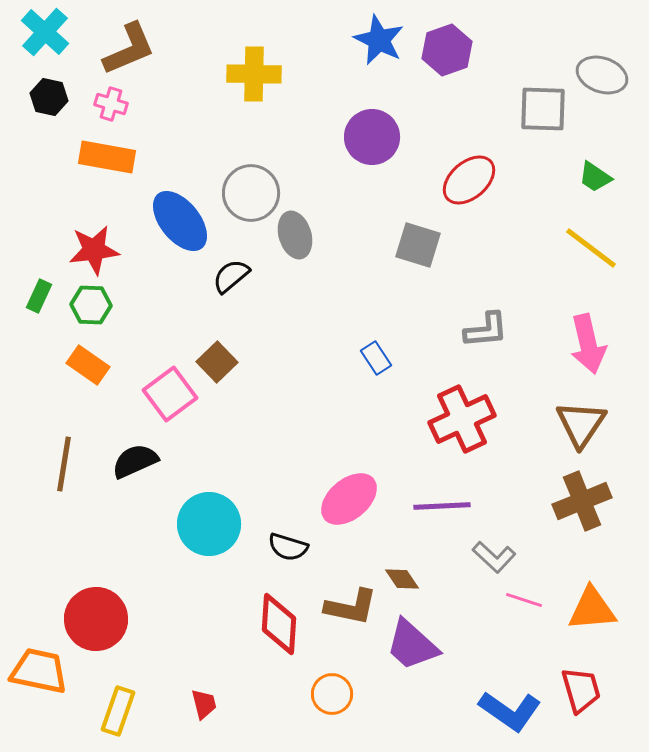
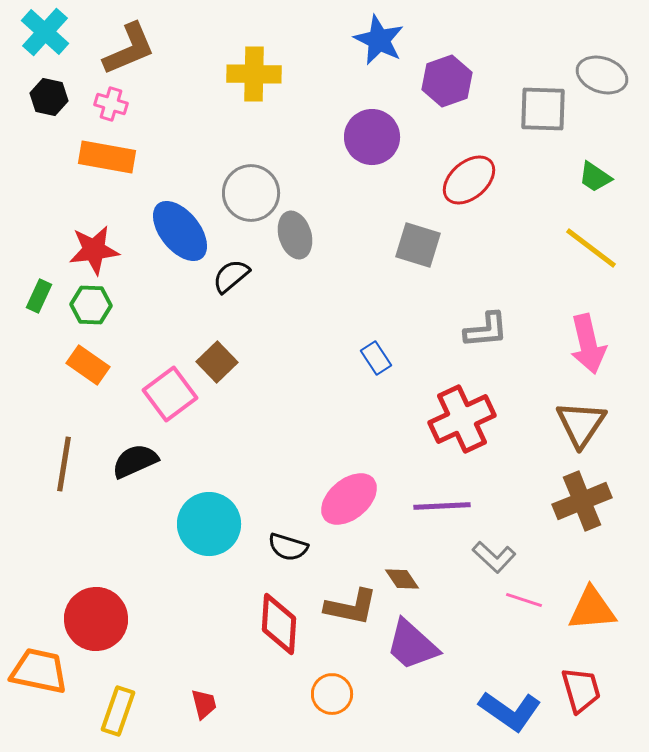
purple hexagon at (447, 50): moved 31 px down
blue ellipse at (180, 221): moved 10 px down
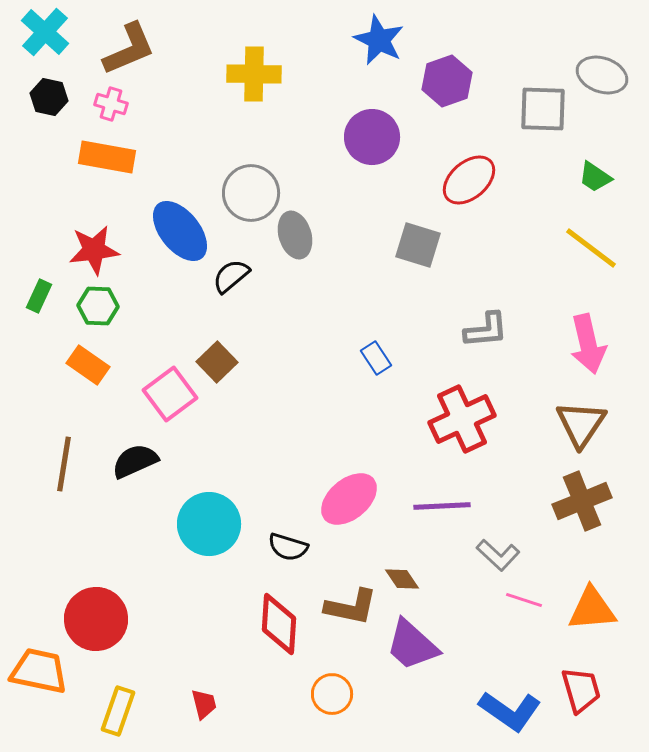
green hexagon at (91, 305): moved 7 px right, 1 px down
gray L-shape at (494, 557): moved 4 px right, 2 px up
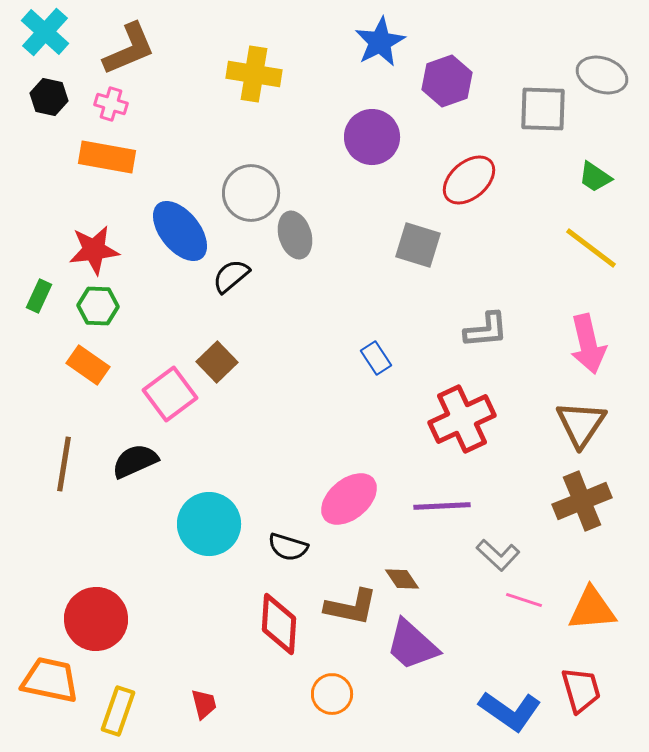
blue star at (379, 40): moved 1 px right, 2 px down; rotated 18 degrees clockwise
yellow cross at (254, 74): rotated 8 degrees clockwise
orange trapezoid at (39, 671): moved 11 px right, 9 px down
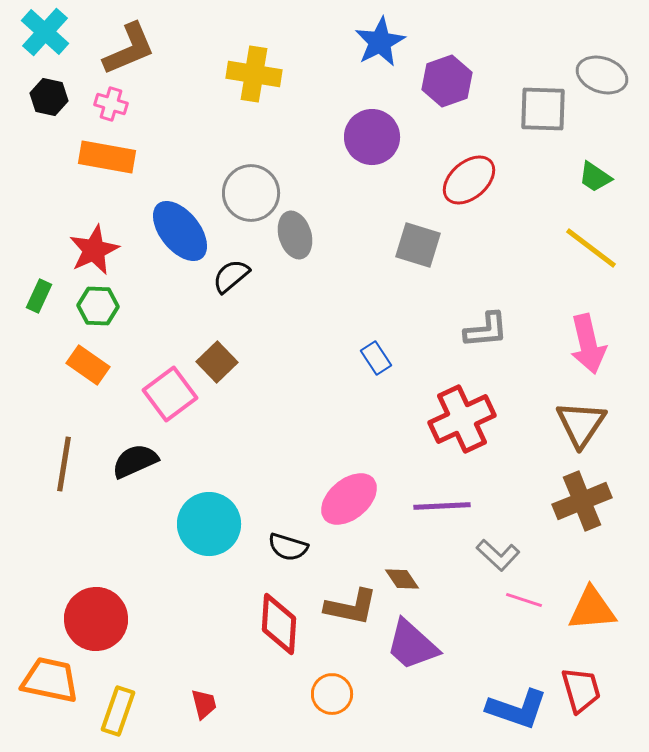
red star at (94, 250): rotated 18 degrees counterclockwise
blue L-shape at (510, 711): moved 7 px right, 2 px up; rotated 16 degrees counterclockwise
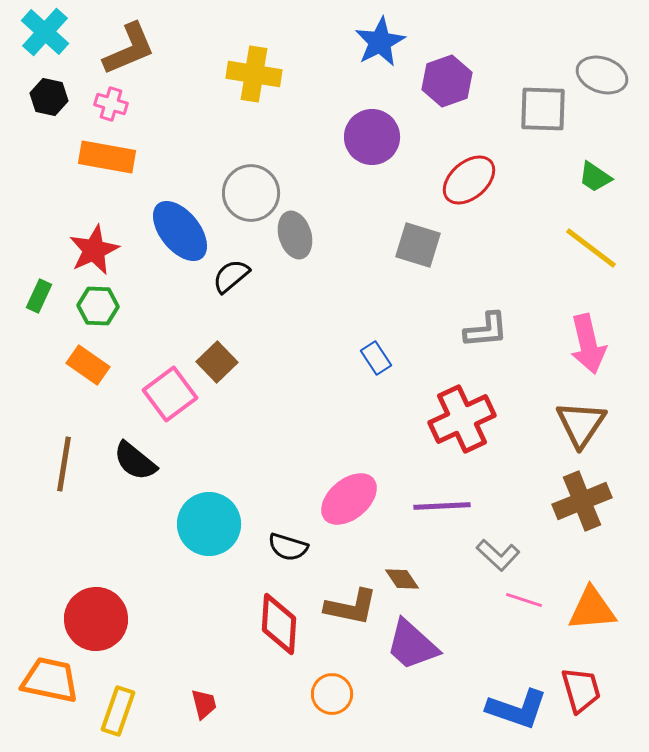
black semicircle at (135, 461): rotated 117 degrees counterclockwise
